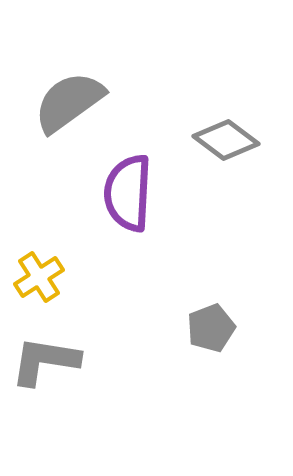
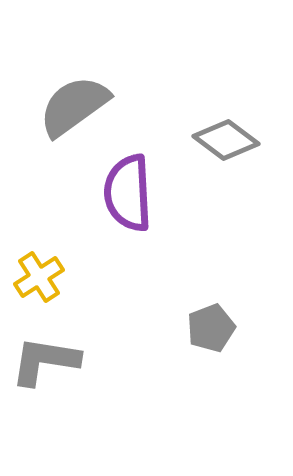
gray semicircle: moved 5 px right, 4 px down
purple semicircle: rotated 6 degrees counterclockwise
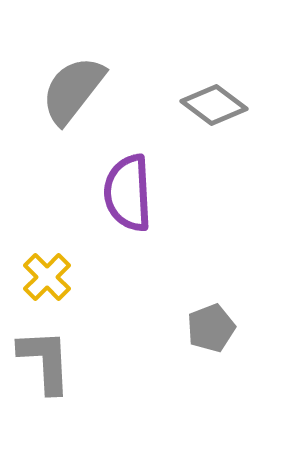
gray semicircle: moved 1 px left, 16 px up; rotated 16 degrees counterclockwise
gray diamond: moved 12 px left, 35 px up
yellow cross: moved 8 px right; rotated 12 degrees counterclockwise
gray L-shape: rotated 78 degrees clockwise
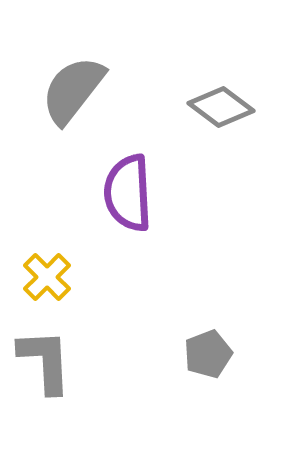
gray diamond: moved 7 px right, 2 px down
gray pentagon: moved 3 px left, 26 px down
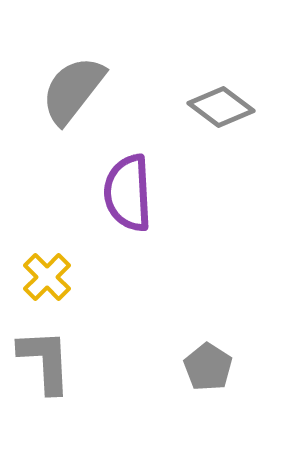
gray pentagon: moved 13 px down; rotated 18 degrees counterclockwise
